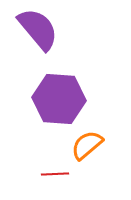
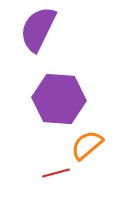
purple semicircle: rotated 114 degrees counterclockwise
red line: moved 1 px right, 1 px up; rotated 12 degrees counterclockwise
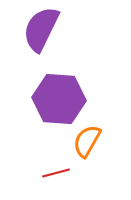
purple semicircle: moved 3 px right
orange semicircle: moved 4 px up; rotated 20 degrees counterclockwise
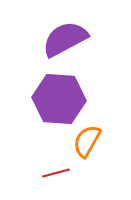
purple semicircle: moved 24 px right, 10 px down; rotated 36 degrees clockwise
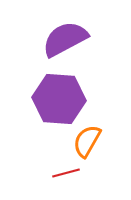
red line: moved 10 px right
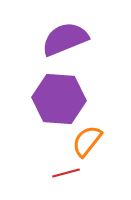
purple semicircle: rotated 6 degrees clockwise
orange semicircle: rotated 8 degrees clockwise
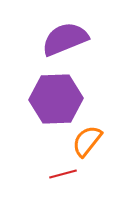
purple hexagon: moved 3 px left; rotated 6 degrees counterclockwise
red line: moved 3 px left, 1 px down
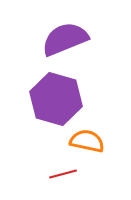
purple hexagon: rotated 18 degrees clockwise
orange semicircle: rotated 64 degrees clockwise
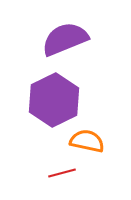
purple hexagon: moved 2 px left, 1 px down; rotated 18 degrees clockwise
red line: moved 1 px left, 1 px up
